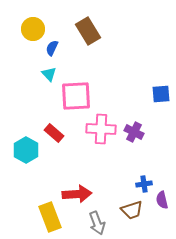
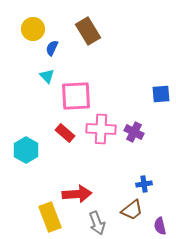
cyan triangle: moved 2 px left, 2 px down
red rectangle: moved 11 px right
purple semicircle: moved 2 px left, 26 px down
brown trapezoid: rotated 20 degrees counterclockwise
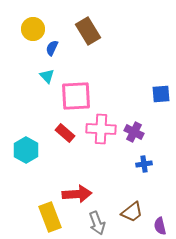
blue cross: moved 20 px up
brown trapezoid: moved 2 px down
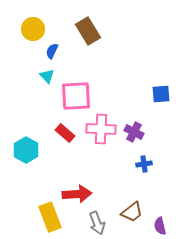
blue semicircle: moved 3 px down
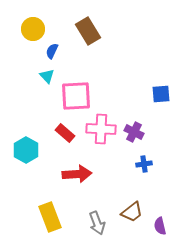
red arrow: moved 20 px up
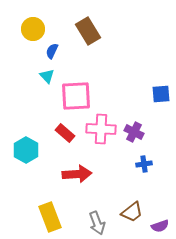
purple semicircle: rotated 96 degrees counterclockwise
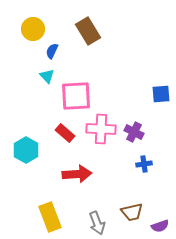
brown trapezoid: rotated 25 degrees clockwise
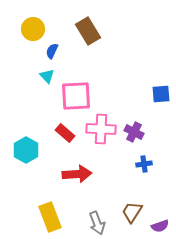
brown trapezoid: rotated 135 degrees clockwise
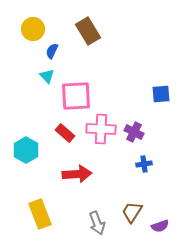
yellow rectangle: moved 10 px left, 3 px up
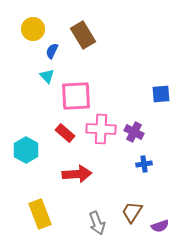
brown rectangle: moved 5 px left, 4 px down
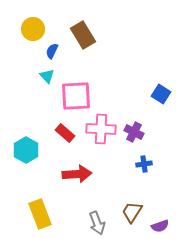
blue square: rotated 36 degrees clockwise
